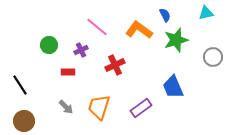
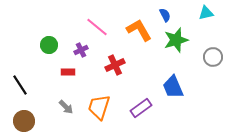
orange L-shape: rotated 24 degrees clockwise
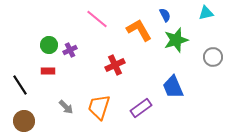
pink line: moved 8 px up
purple cross: moved 11 px left
red rectangle: moved 20 px left, 1 px up
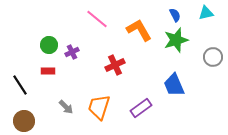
blue semicircle: moved 10 px right
purple cross: moved 2 px right, 2 px down
blue trapezoid: moved 1 px right, 2 px up
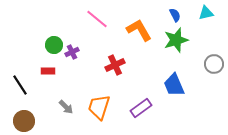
green circle: moved 5 px right
gray circle: moved 1 px right, 7 px down
